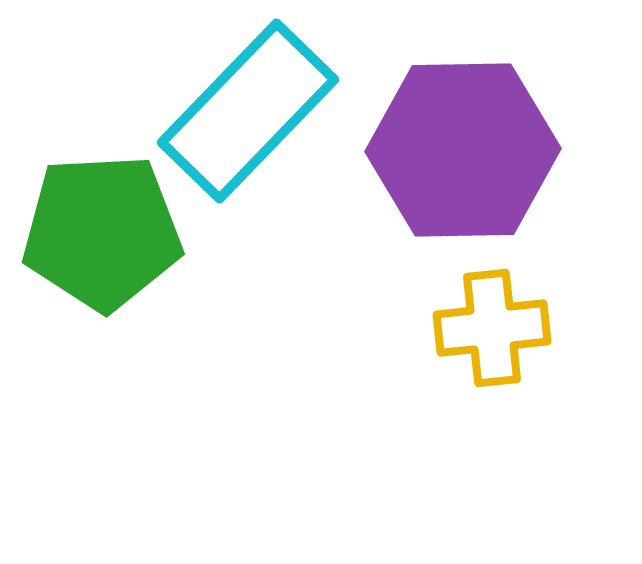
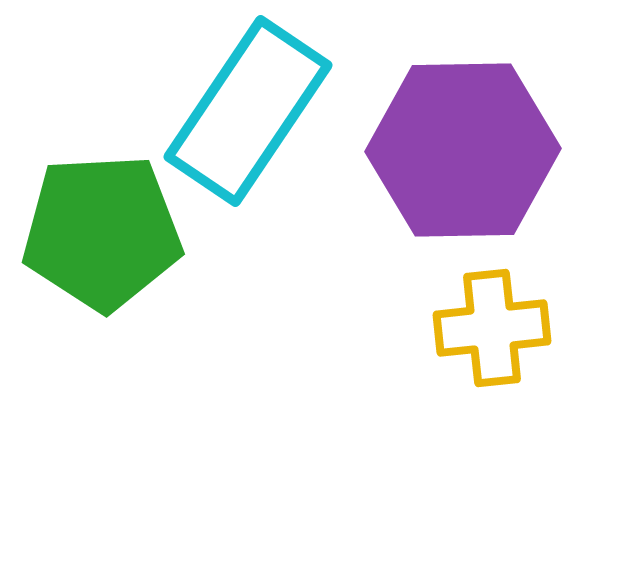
cyan rectangle: rotated 10 degrees counterclockwise
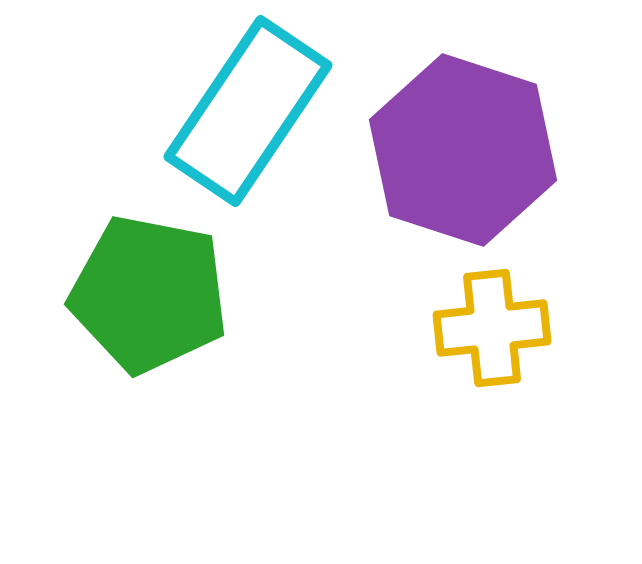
purple hexagon: rotated 19 degrees clockwise
green pentagon: moved 47 px right, 62 px down; rotated 14 degrees clockwise
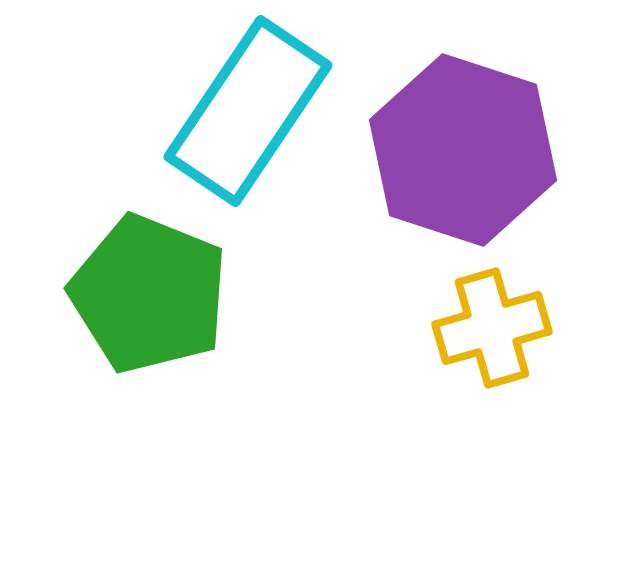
green pentagon: rotated 11 degrees clockwise
yellow cross: rotated 10 degrees counterclockwise
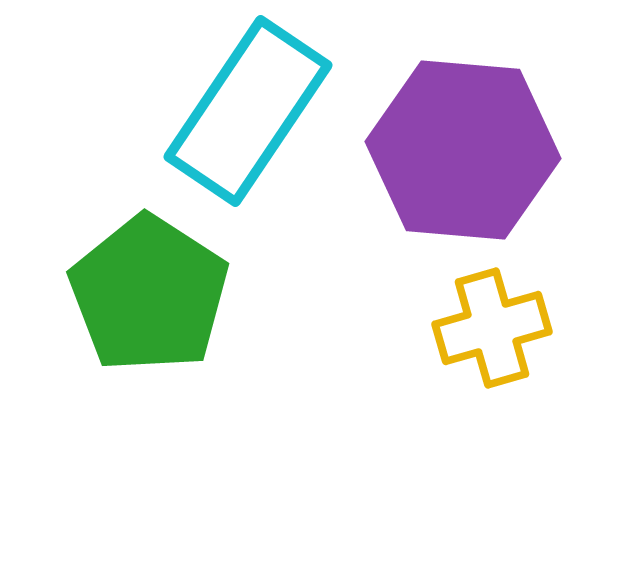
purple hexagon: rotated 13 degrees counterclockwise
green pentagon: rotated 11 degrees clockwise
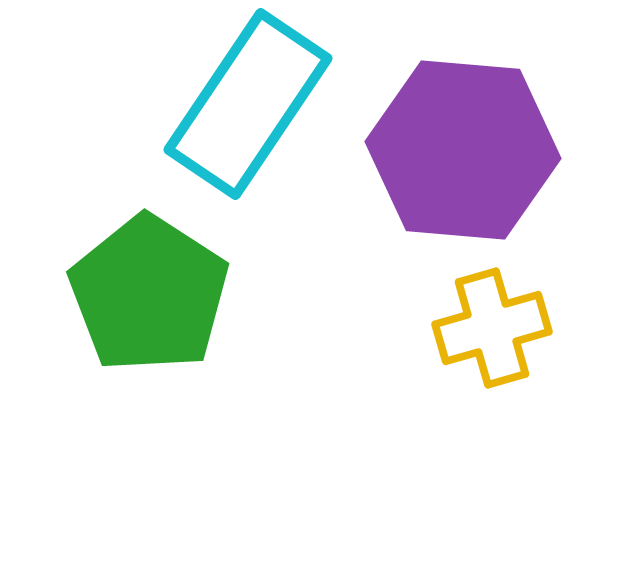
cyan rectangle: moved 7 px up
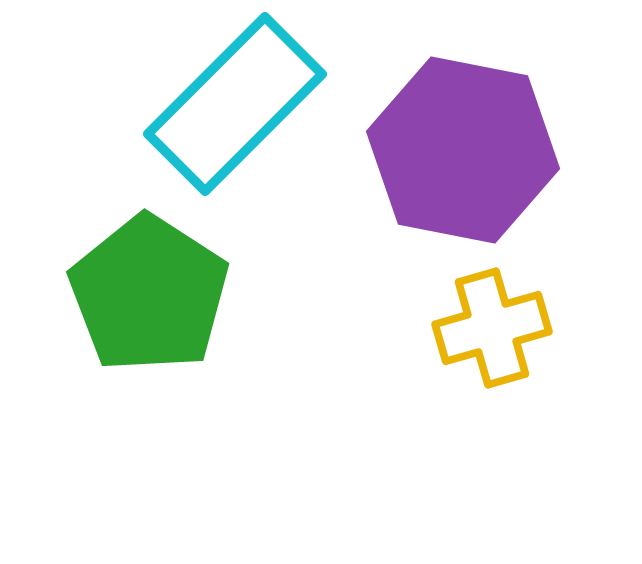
cyan rectangle: moved 13 px left; rotated 11 degrees clockwise
purple hexagon: rotated 6 degrees clockwise
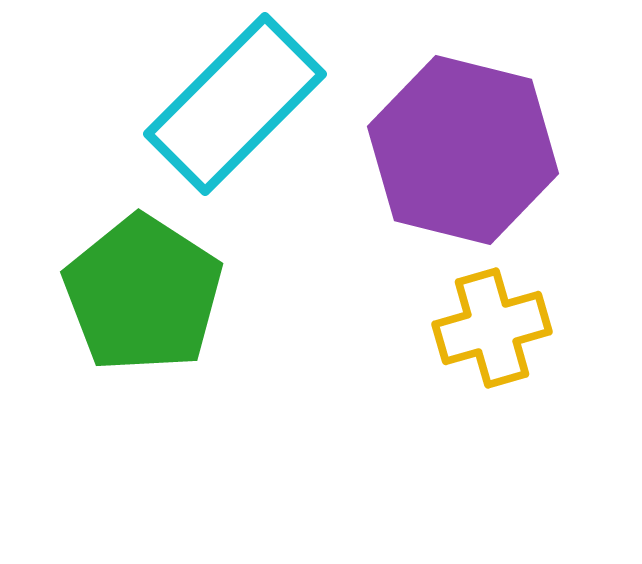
purple hexagon: rotated 3 degrees clockwise
green pentagon: moved 6 px left
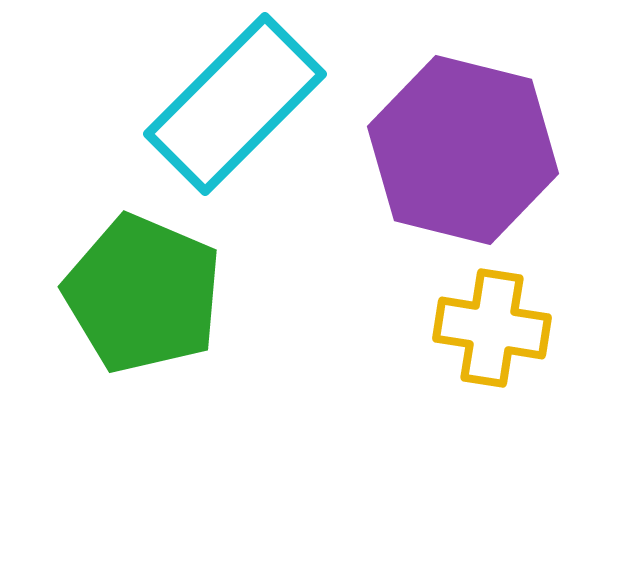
green pentagon: rotated 10 degrees counterclockwise
yellow cross: rotated 25 degrees clockwise
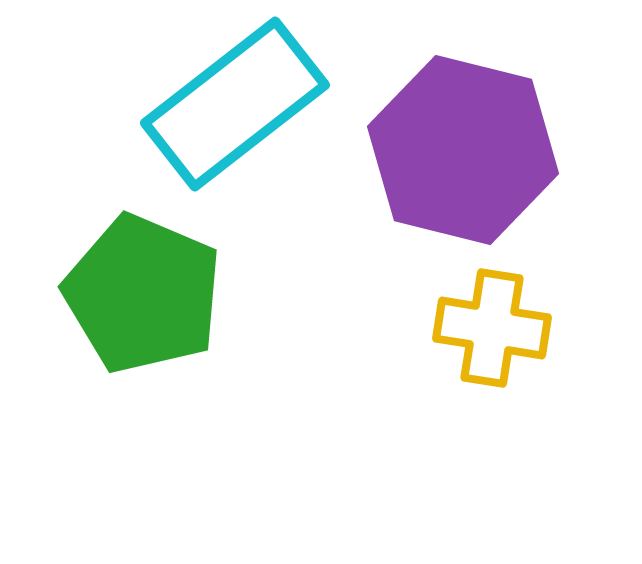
cyan rectangle: rotated 7 degrees clockwise
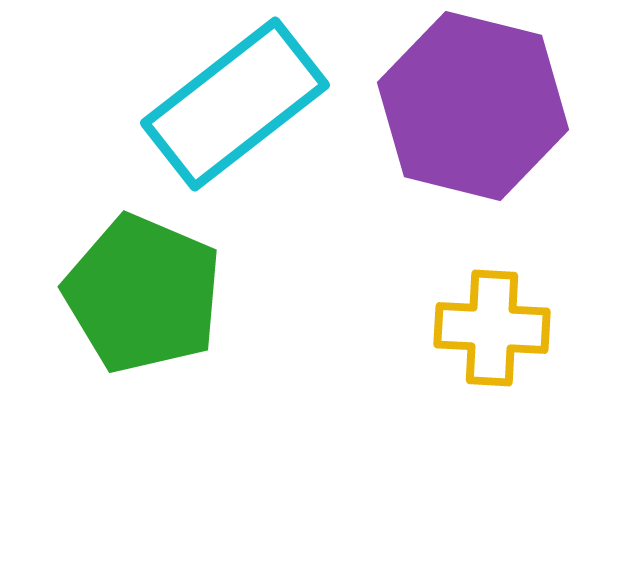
purple hexagon: moved 10 px right, 44 px up
yellow cross: rotated 6 degrees counterclockwise
